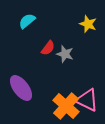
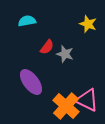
cyan semicircle: rotated 30 degrees clockwise
red semicircle: moved 1 px left, 1 px up
purple ellipse: moved 10 px right, 6 px up
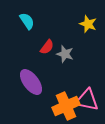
cyan semicircle: rotated 66 degrees clockwise
pink triangle: rotated 15 degrees counterclockwise
orange cross: rotated 24 degrees clockwise
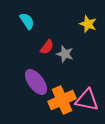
purple ellipse: moved 5 px right
orange cross: moved 4 px left, 6 px up
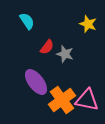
orange cross: rotated 12 degrees counterclockwise
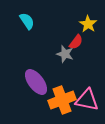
yellow star: rotated 12 degrees clockwise
red semicircle: moved 29 px right, 5 px up
orange cross: rotated 16 degrees clockwise
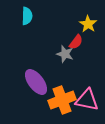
cyan semicircle: moved 5 px up; rotated 36 degrees clockwise
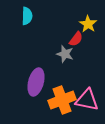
red semicircle: moved 3 px up
purple ellipse: rotated 52 degrees clockwise
